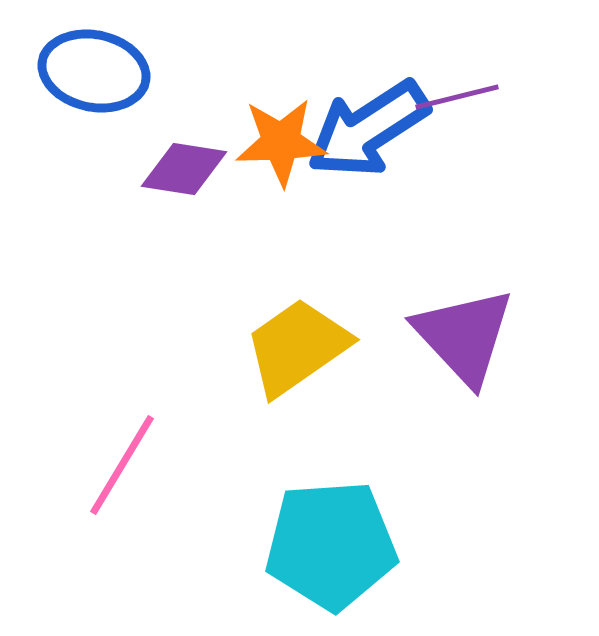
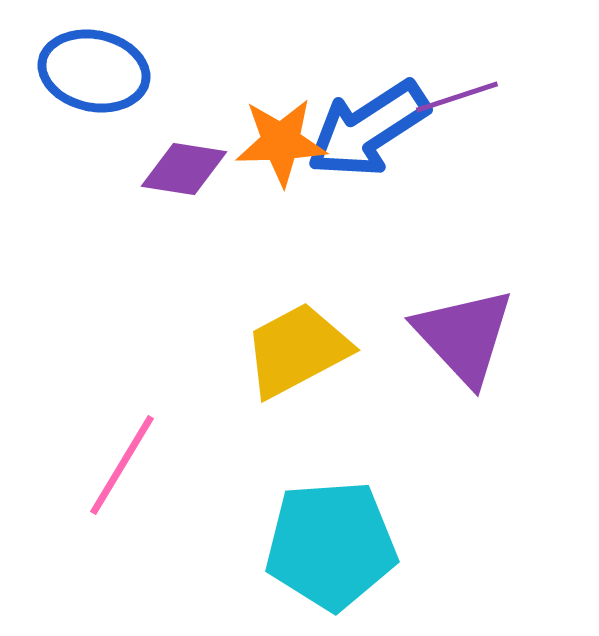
purple line: rotated 4 degrees counterclockwise
yellow trapezoid: moved 3 px down; rotated 7 degrees clockwise
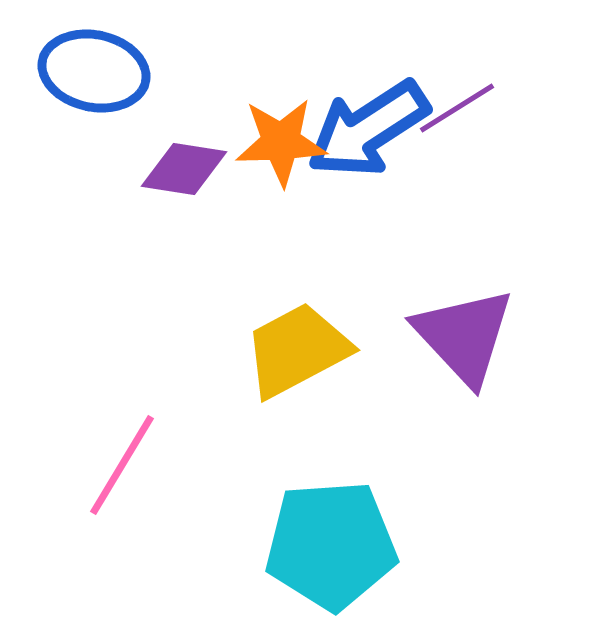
purple line: moved 11 px down; rotated 14 degrees counterclockwise
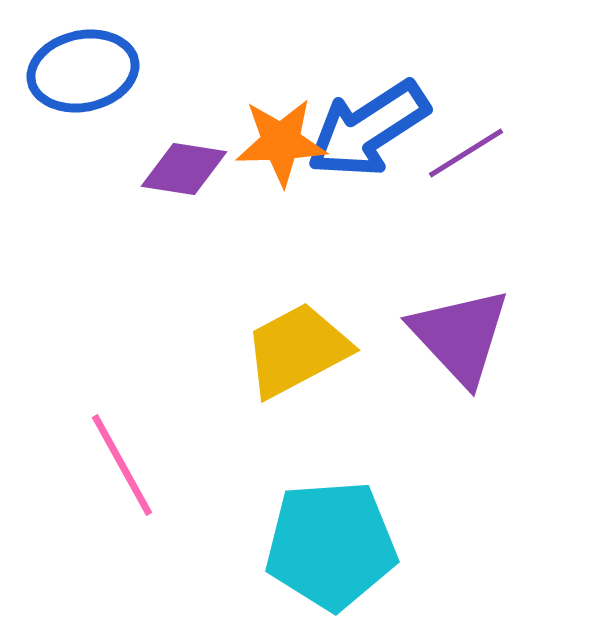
blue ellipse: moved 11 px left; rotated 24 degrees counterclockwise
purple line: moved 9 px right, 45 px down
purple triangle: moved 4 px left
pink line: rotated 60 degrees counterclockwise
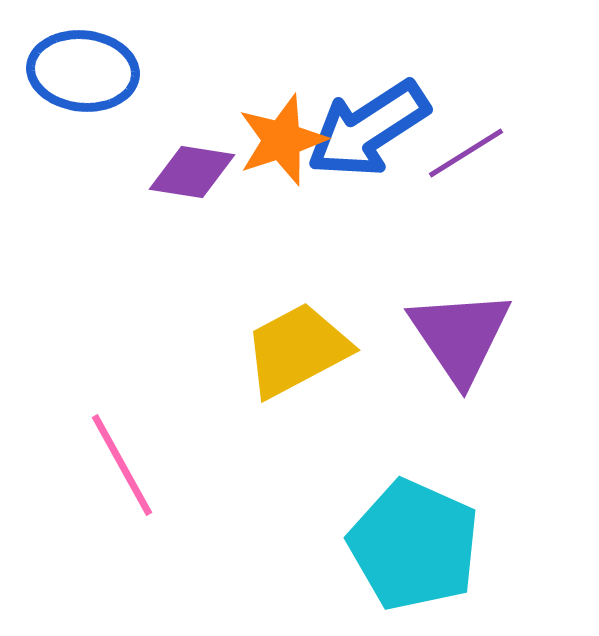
blue ellipse: rotated 18 degrees clockwise
orange star: moved 1 px right, 2 px up; rotated 16 degrees counterclockwise
purple diamond: moved 8 px right, 3 px down
purple triangle: rotated 9 degrees clockwise
cyan pentagon: moved 83 px right; rotated 28 degrees clockwise
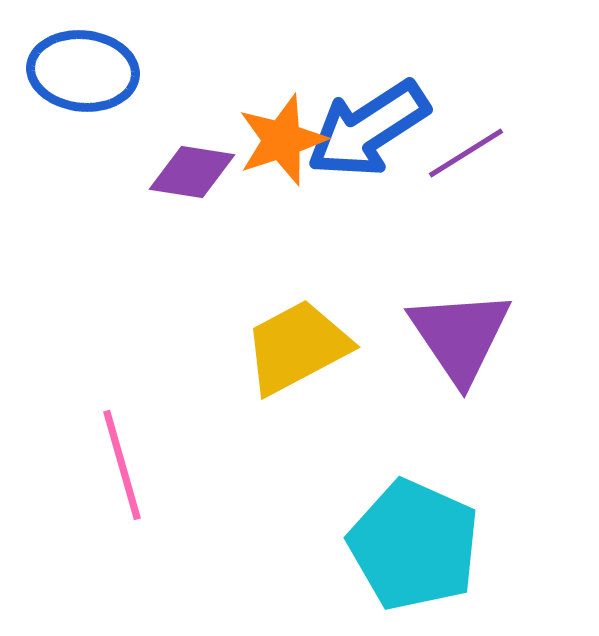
yellow trapezoid: moved 3 px up
pink line: rotated 13 degrees clockwise
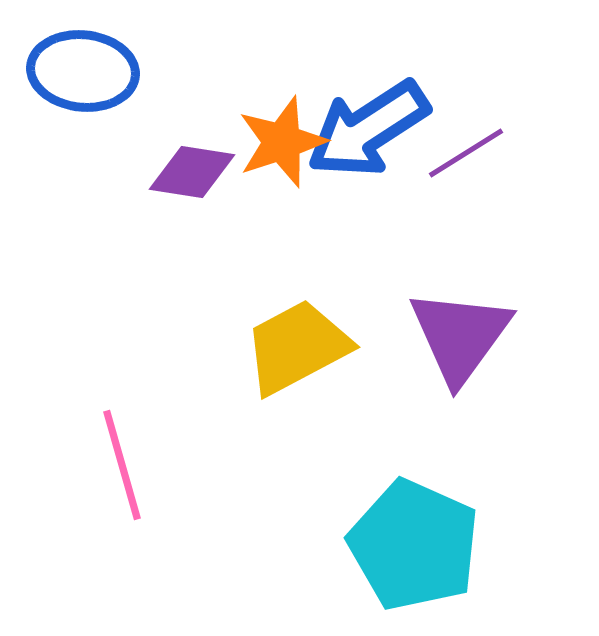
orange star: moved 2 px down
purple triangle: rotated 10 degrees clockwise
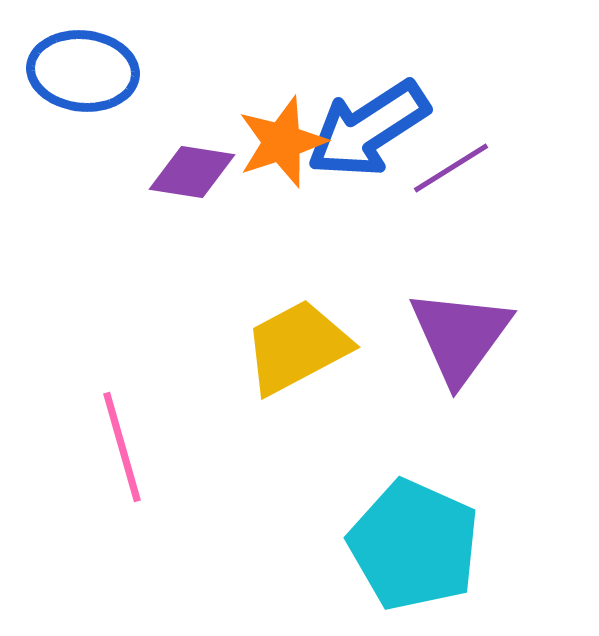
purple line: moved 15 px left, 15 px down
pink line: moved 18 px up
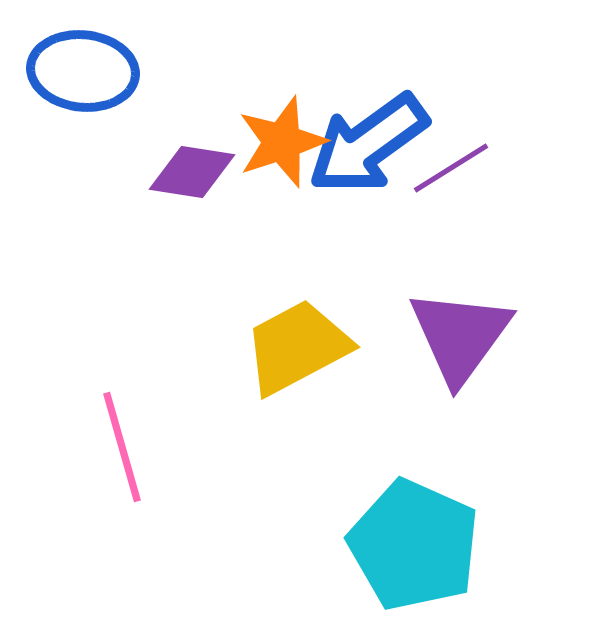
blue arrow: moved 15 px down; rotated 3 degrees counterclockwise
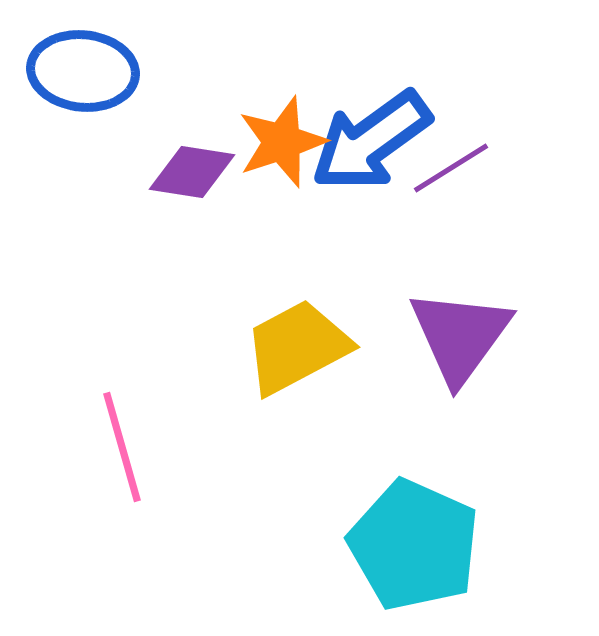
blue arrow: moved 3 px right, 3 px up
